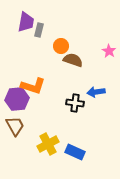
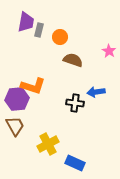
orange circle: moved 1 px left, 9 px up
blue rectangle: moved 11 px down
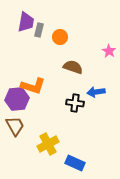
brown semicircle: moved 7 px down
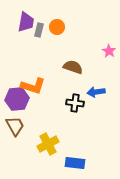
orange circle: moved 3 px left, 10 px up
blue rectangle: rotated 18 degrees counterclockwise
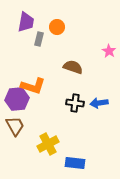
gray rectangle: moved 9 px down
blue arrow: moved 3 px right, 11 px down
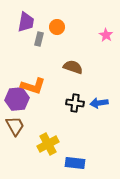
pink star: moved 3 px left, 16 px up
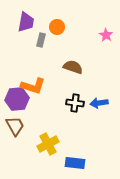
gray rectangle: moved 2 px right, 1 px down
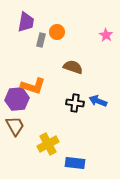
orange circle: moved 5 px down
blue arrow: moved 1 px left, 2 px up; rotated 30 degrees clockwise
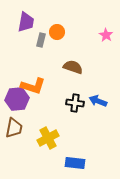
brown trapezoid: moved 1 px left, 2 px down; rotated 40 degrees clockwise
yellow cross: moved 6 px up
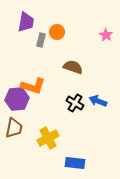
black cross: rotated 24 degrees clockwise
